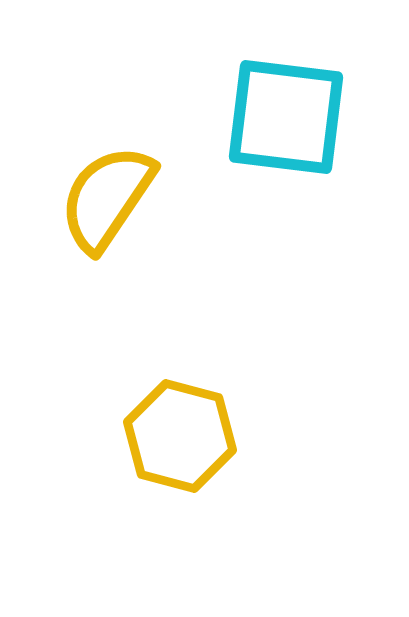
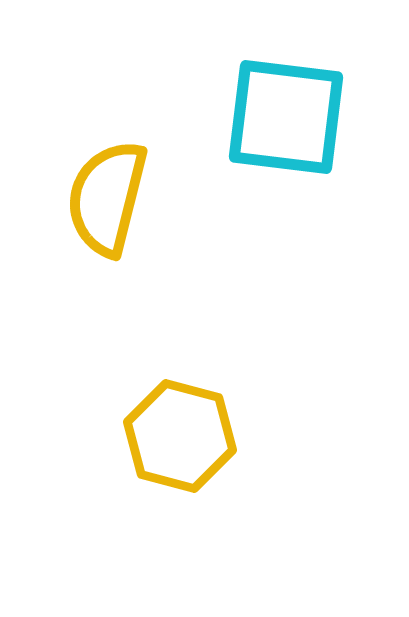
yellow semicircle: rotated 20 degrees counterclockwise
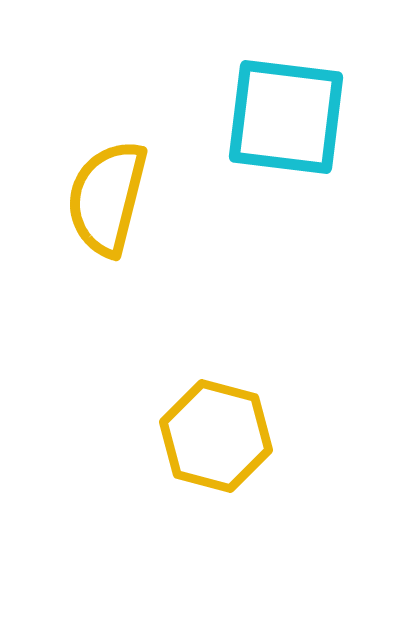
yellow hexagon: moved 36 px right
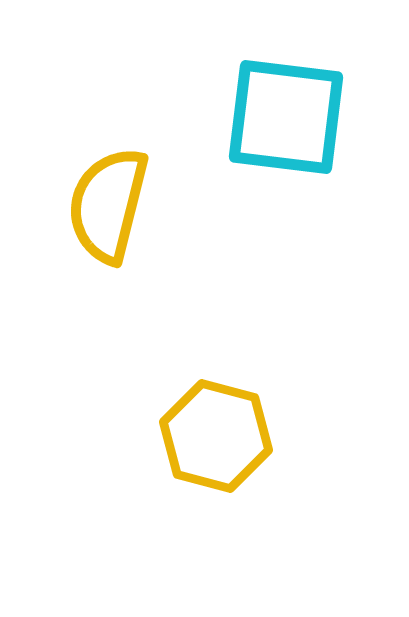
yellow semicircle: moved 1 px right, 7 px down
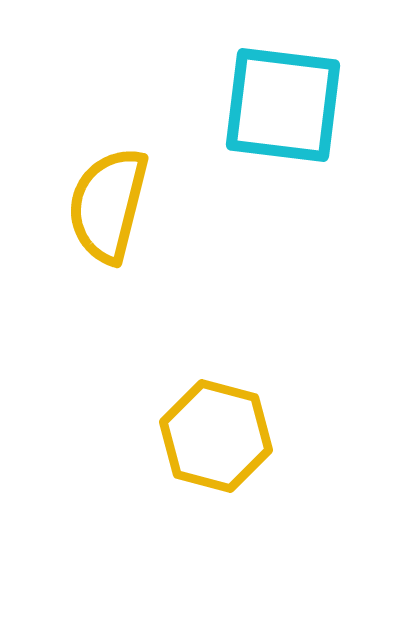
cyan square: moved 3 px left, 12 px up
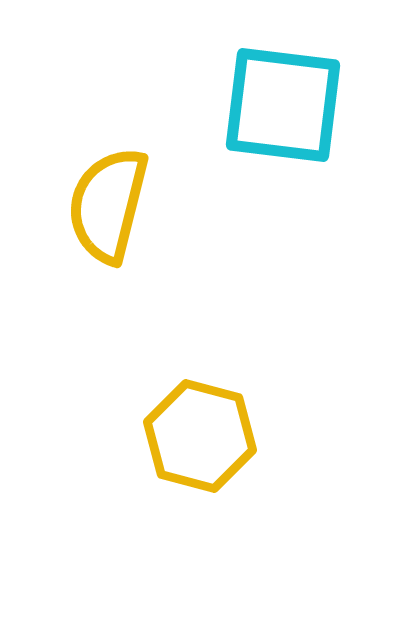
yellow hexagon: moved 16 px left
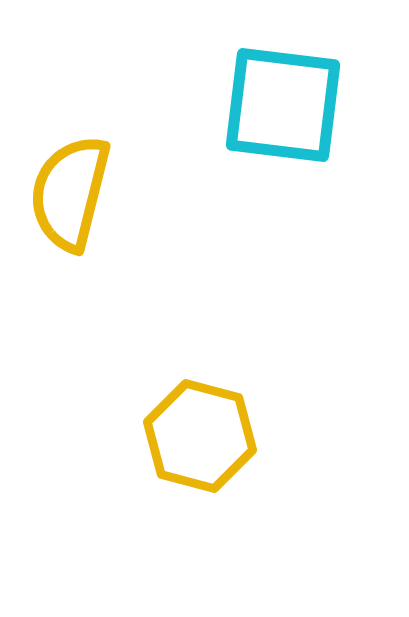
yellow semicircle: moved 38 px left, 12 px up
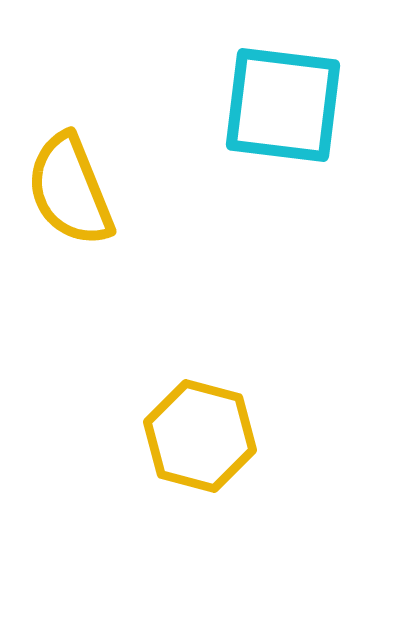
yellow semicircle: moved 3 px up; rotated 36 degrees counterclockwise
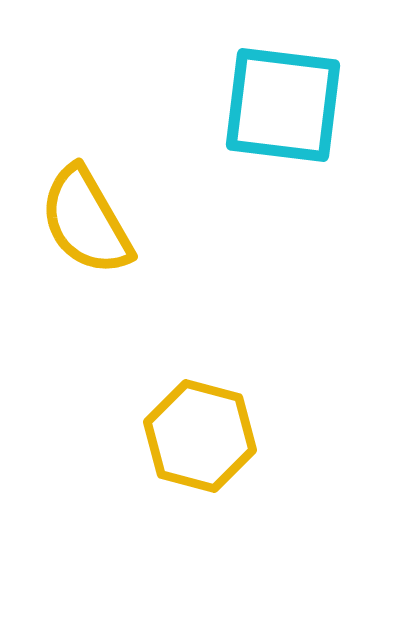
yellow semicircle: moved 16 px right, 31 px down; rotated 8 degrees counterclockwise
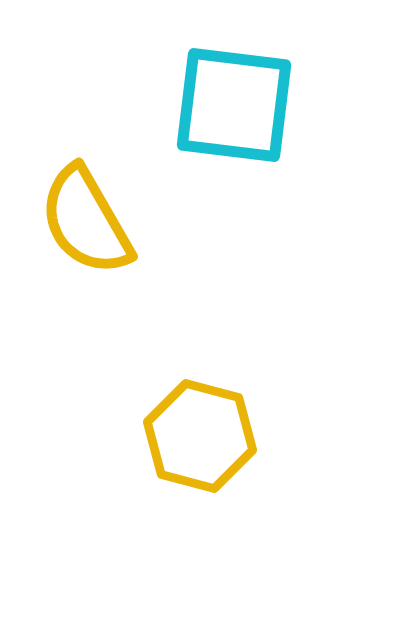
cyan square: moved 49 px left
